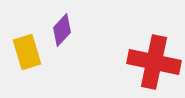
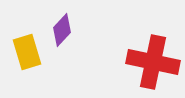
red cross: moved 1 px left
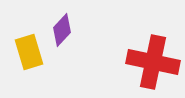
yellow rectangle: moved 2 px right
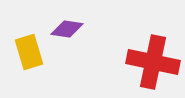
purple diamond: moved 5 px right, 1 px up; rotated 56 degrees clockwise
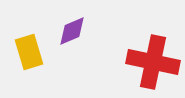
purple diamond: moved 5 px right, 2 px down; rotated 32 degrees counterclockwise
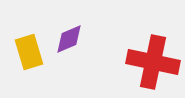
purple diamond: moved 3 px left, 8 px down
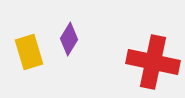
purple diamond: rotated 36 degrees counterclockwise
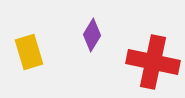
purple diamond: moved 23 px right, 4 px up
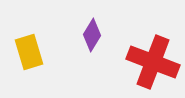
red cross: rotated 9 degrees clockwise
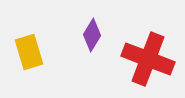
red cross: moved 5 px left, 3 px up
